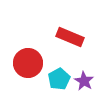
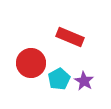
red circle: moved 3 px right
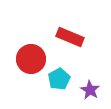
red circle: moved 4 px up
purple star: moved 6 px right, 9 px down
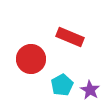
cyan pentagon: moved 3 px right, 6 px down
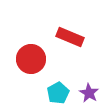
cyan pentagon: moved 4 px left, 8 px down
purple star: moved 1 px left, 3 px down
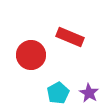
red circle: moved 4 px up
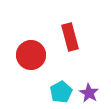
red rectangle: rotated 52 degrees clockwise
cyan pentagon: moved 3 px right, 1 px up
